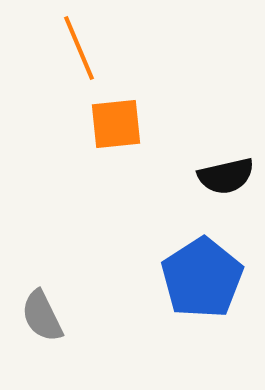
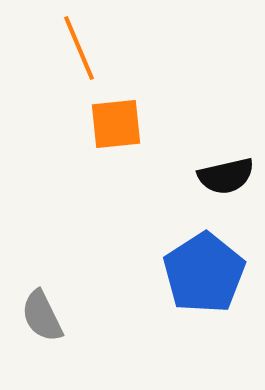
blue pentagon: moved 2 px right, 5 px up
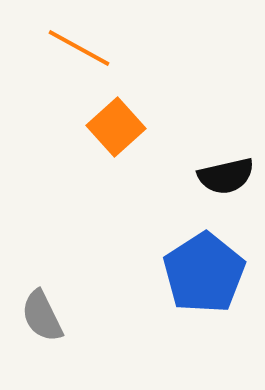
orange line: rotated 38 degrees counterclockwise
orange square: moved 3 px down; rotated 36 degrees counterclockwise
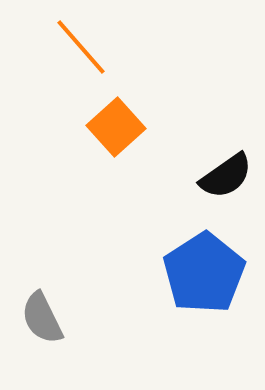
orange line: moved 2 px right, 1 px up; rotated 20 degrees clockwise
black semicircle: rotated 22 degrees counterclockwise
gray semicircle: moved 2 px down
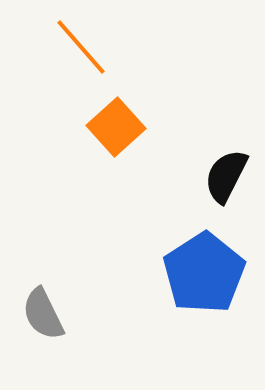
black semicircle: rotated 152 degrees clockwise
gray semicircle: moved 1 px right, 4 px up
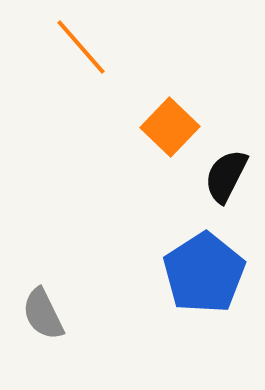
orange square: moved 54 px right; rotated 4 degrees counterclockwise
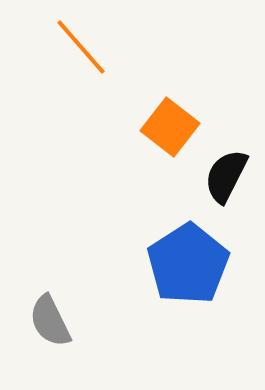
orange square: rotated 6 degrees counterclockwise
blue pentagon: moved 16 px left, 9 px up
gray semicircle: moved 7 px right, 7 px down
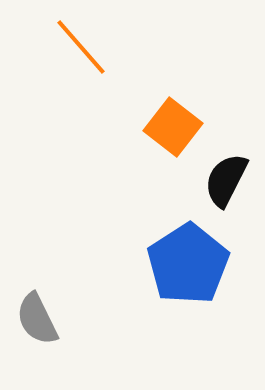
orange square: moved 3 px right
black semicircle: moved 4 px down
gray semicircle: moved 13 px left, 2 px up
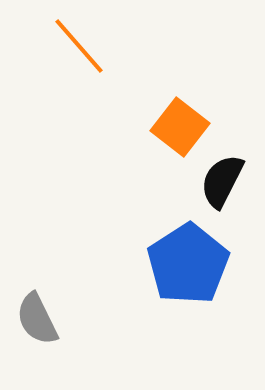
orange line: moved 2 px left, 1 px up
orange square: moved 7 px right
black semicircle: moved 4 px left, 1 px down
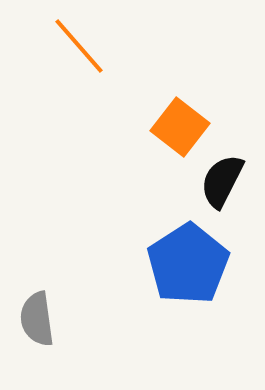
gray semicircle: rotated 18 degrees clockwise
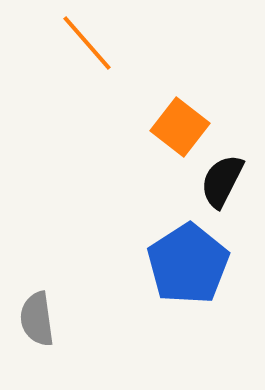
orange line: moved 8 px right, 3 px up
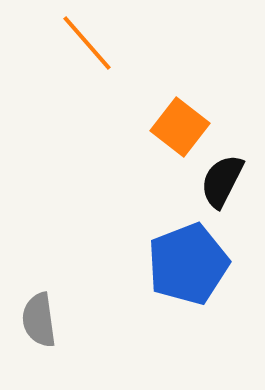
blue pentagon: rotated 12 degrees clockwise
gray semicircle: moved 2 px right, 1 px down
